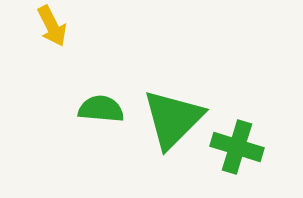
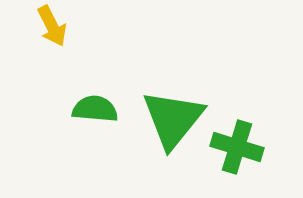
green semicircle: moved 6 px left
green triangle: rotated 6 degrees counterclockwise
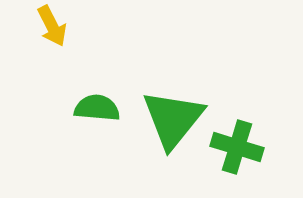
green semicircle: moved 2 px right, 1 px up
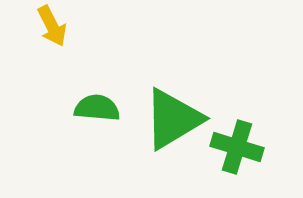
green triangle: rotated 20 degrees clockwise
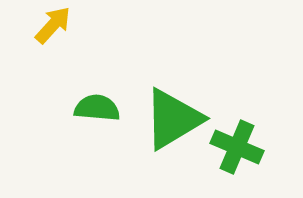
yellow arrow: moved 1 px right, 1 px up; rotated 111 degrees counterclockwise
green cross: rotated 6 degrees clockwise
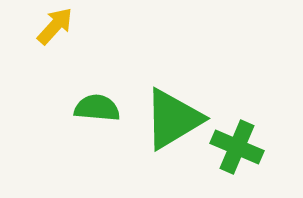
yellow arrow: moved 2 px right, 1 px down
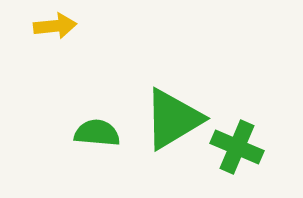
yellow arrow: rotated 42 degrees clockwise
green semicircle: moved 25 px down
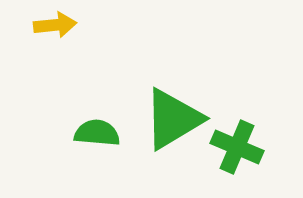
yellow arrow: moved 1 px up
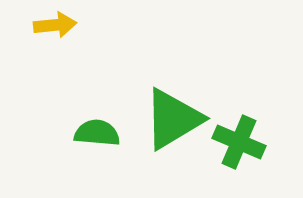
green cross: moved 2 px right, 5 px up
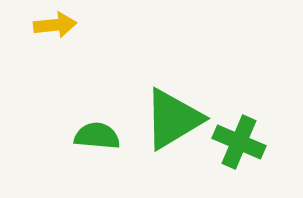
green semicircle: moved 3 px down
